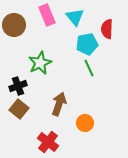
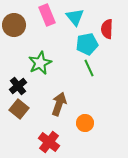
black cross: rotated 18 degrees counterclockwise
red cross: moved 1 px right
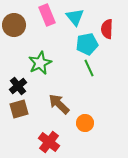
brown arrow: rotated 65 degrees counterclockwise
brown square: rotated 36 degrees clockwise
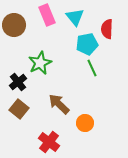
green line: moved 3 px right
black cross: moved 4 px up
brown square: rotated 36 degrees counterclockwise
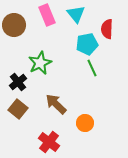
cyan triangle: moved 1 px right, 3 px up
brown arrow: moved 3 px left
brown square: moved 1 px left
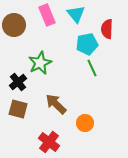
brown square: rotated 24 degrees counterclockwise
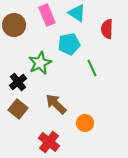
cyan triangle: moved 1 px right, 1 px up; rotated 18 degrees counterclockwise
cyan pentagon: moved 18 px left
brown square: rotated 24 degrees clockwise
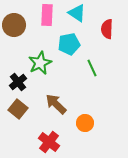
pink rectangle: rotated 25 degrees clockwise
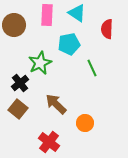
black cross: moved 2 px right, 1 px down
